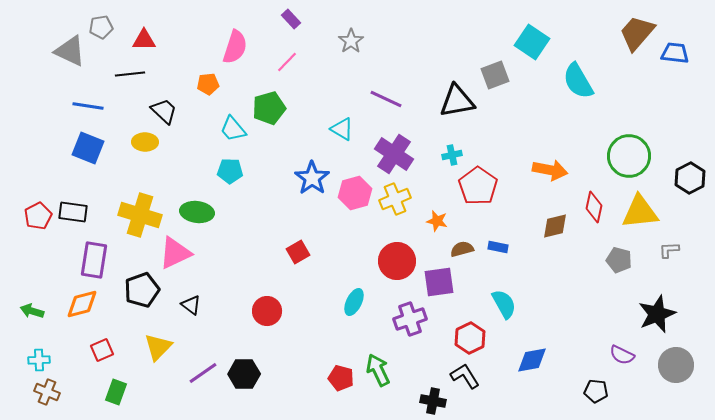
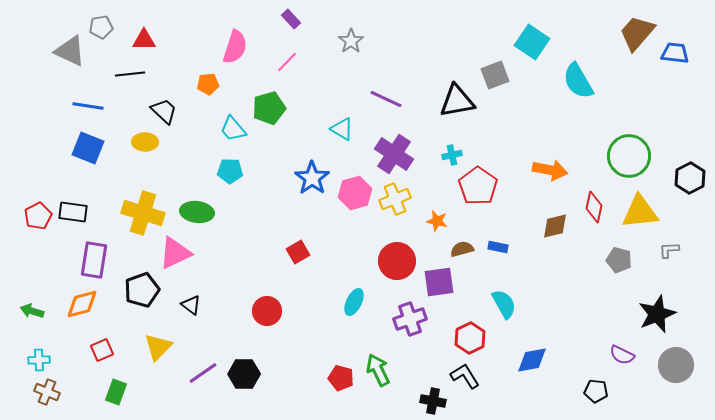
yellow cross at (140, 215): moved 3 px right, 2 px up
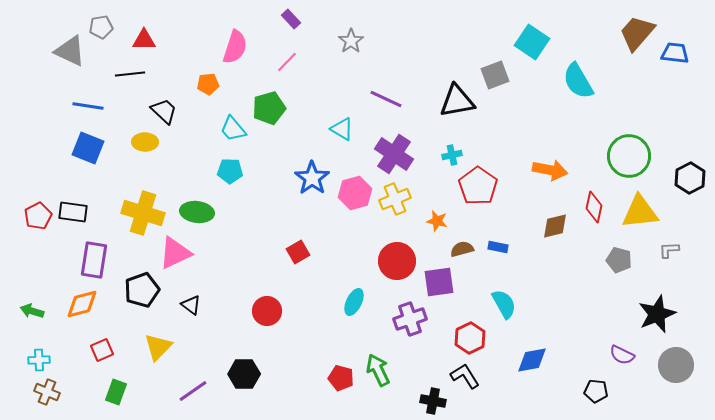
purple line at (203, 373): moved 10 px left, 18 px down
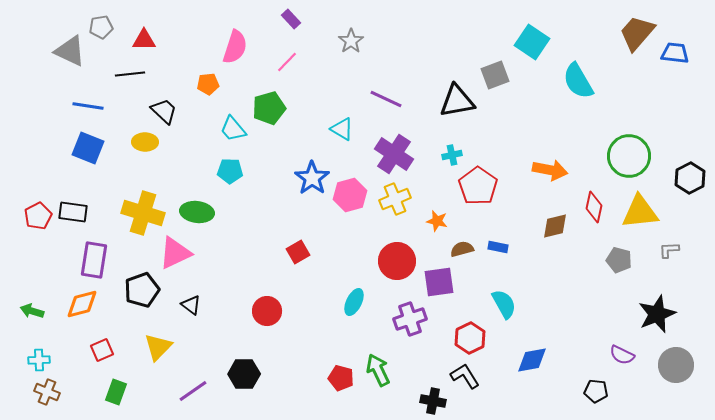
pink hexagon at (355, 193): moved 5 px left, 2 px down
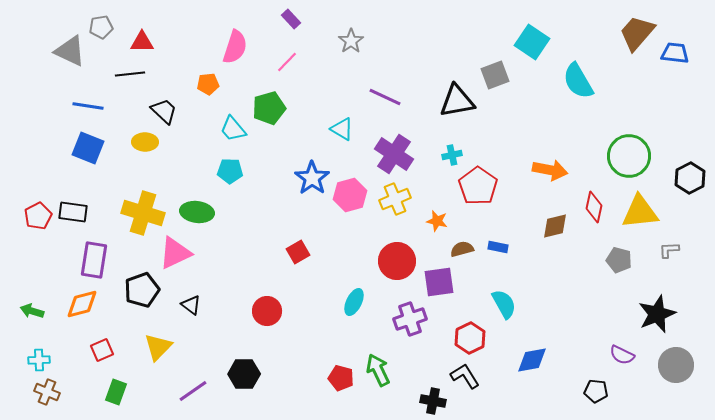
red triangle at (144, 40): moved 2 px left, 2 px down
purple line at (386, 99): moved 1 px left, 2 px up
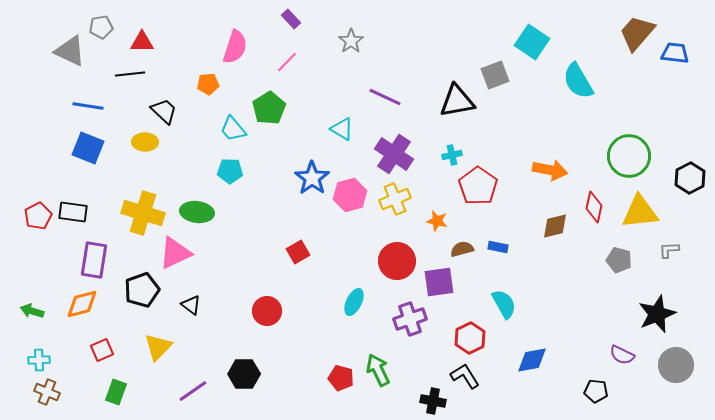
green pentagon at (269, 108): rotated 16 degrees counterclockwise
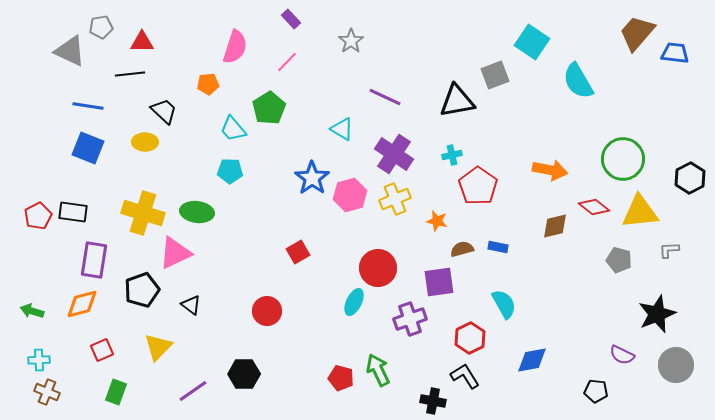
green circle at (629, 156): moved 6 px left, 3 px down
red diamond at (594, 207): rotated 64 degrees counterclockwise
red circle at (397, 261): moved 19 px left, 7 px down
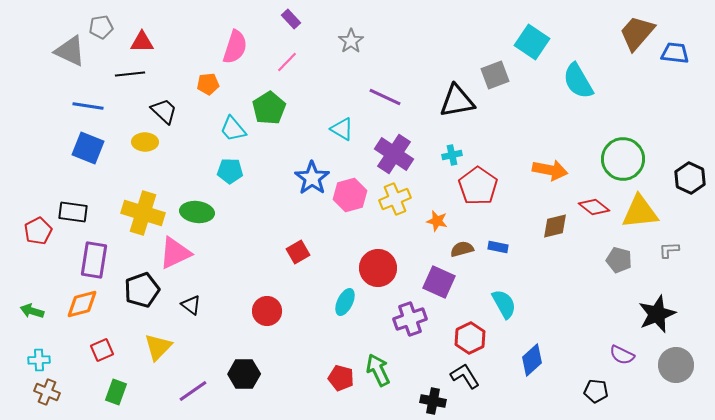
black hexagon at (690, 178): rotated 8 degrees counterclockwise
red pentagon at (38, 216): moved 15 px down
purple square at (439, 282): rotated 32 degrees clockwise
cyan ellipse at (354, 302): moved 9 px left
blue diamond at (532, 360): rotated 32 degrees counterclockwise
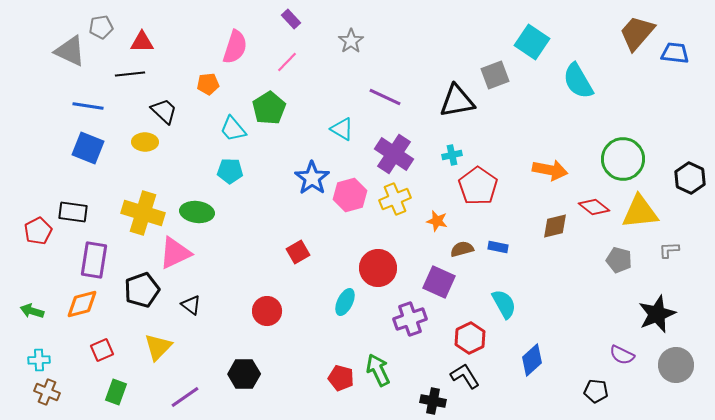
purple line at (193, 391): moved 8 px left, 6 px down
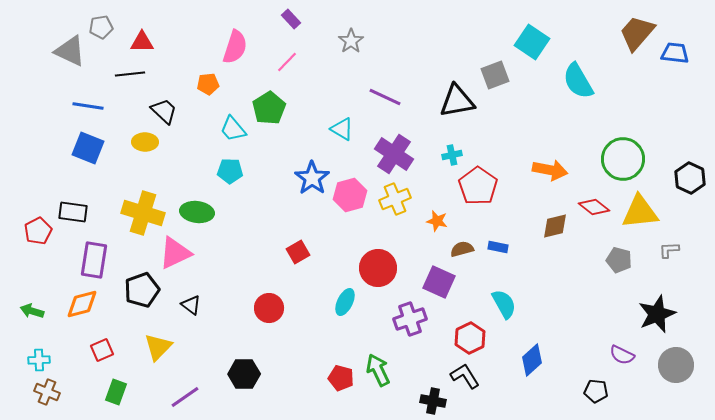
red circle at (267, 311): moved 2 px right, 3 px up
